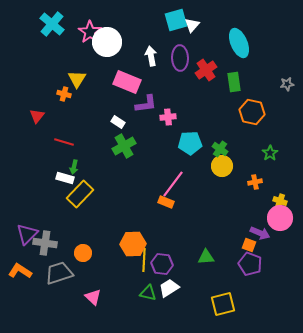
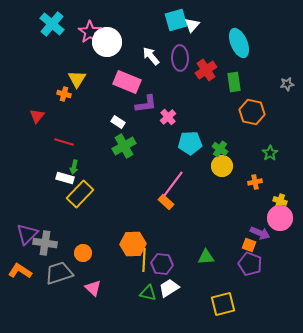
white arrow at (151, 56): rotated 30 degrees counterclockwise
pink cross at (168, 117): rotated 35 degrees counterclockwise
orange rectangle at (166, 202): rotated 21 degrees clockwise
pink triangle at (93, 297): moved 9 px up
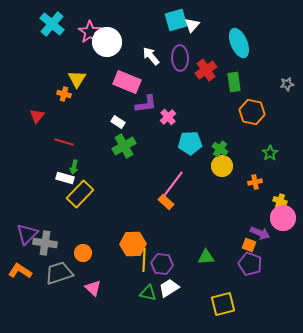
pink circle at (280, 218): moved 3 px right
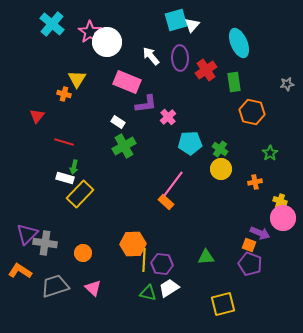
yellow circle at (222, 166): moved 1 px left, 3 px down
gray trapezoid at (59, 273): moved 4 px left, 13 px down
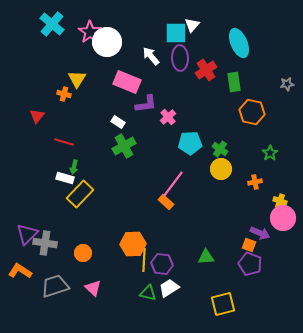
cyan square at (176, 20): moved 13 px down; rotated 15 degrees clockwise
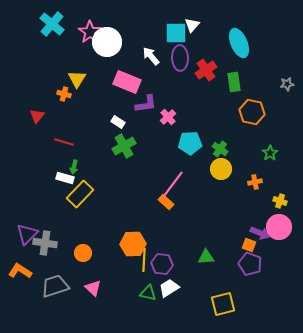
pink circle at (283, 218): moved 4 px left, 9 px down
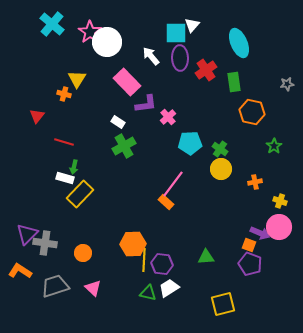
pink rectangle at (127, 82): rotated 24 degrees clockwise
green star at (270, 153): moved 4 px right, 7 px up
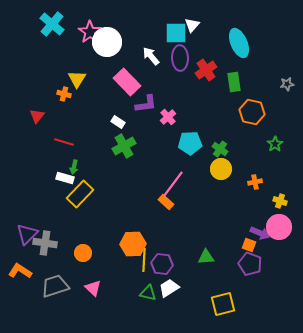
green star at (274, 146): moved 1 px right, 2 px up
